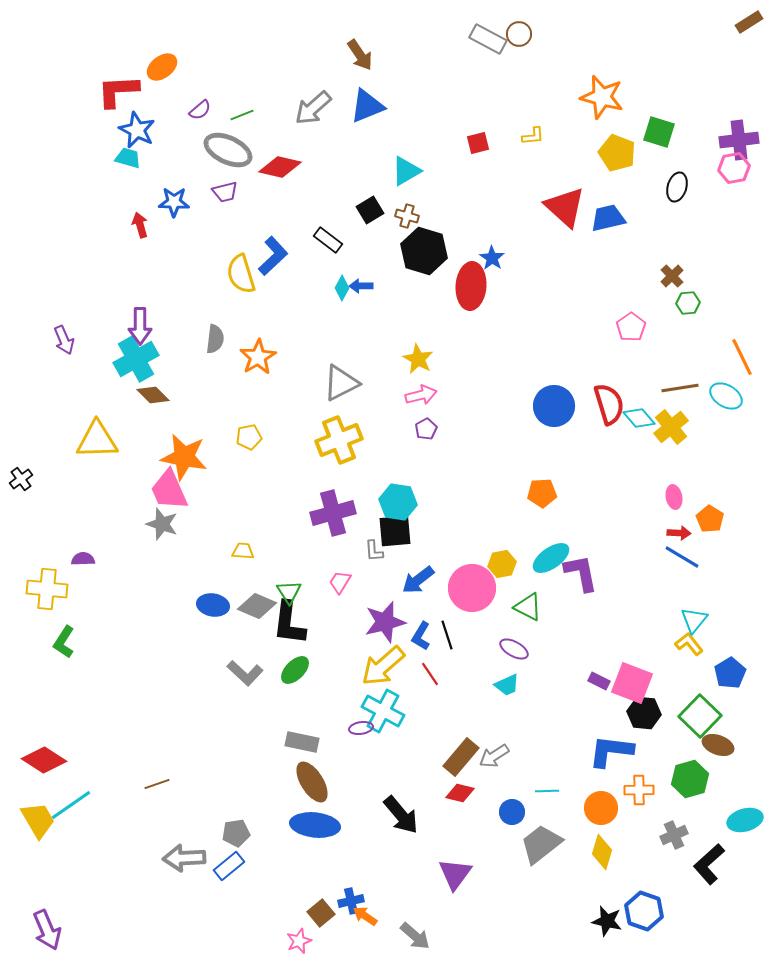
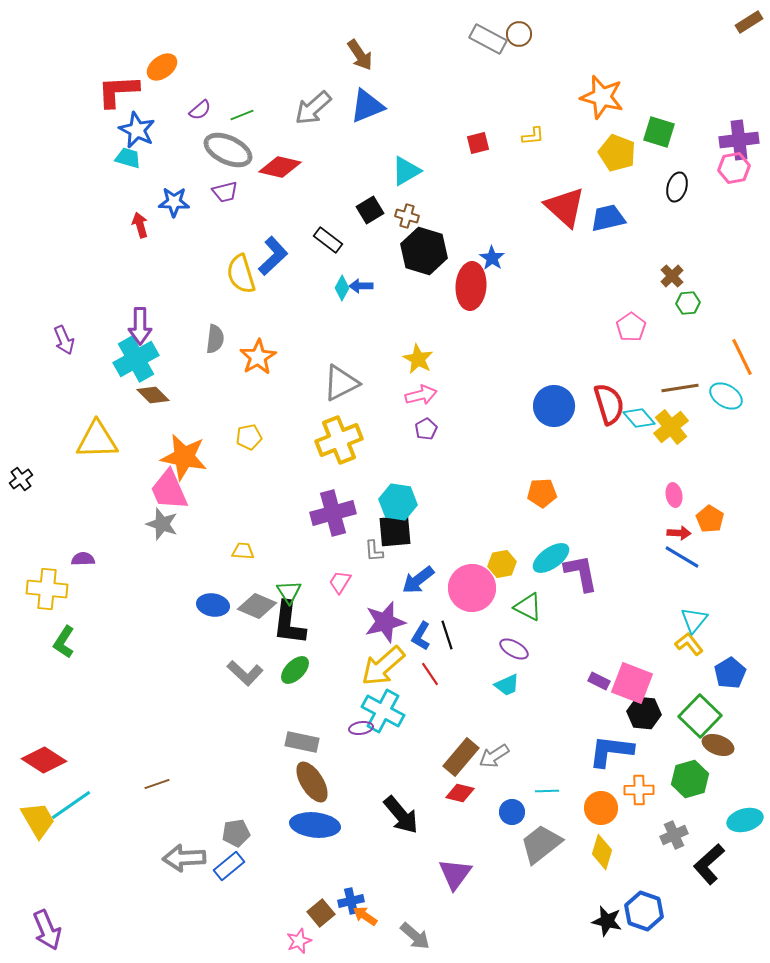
pink ellipse at (674, 497): moved 2 px up
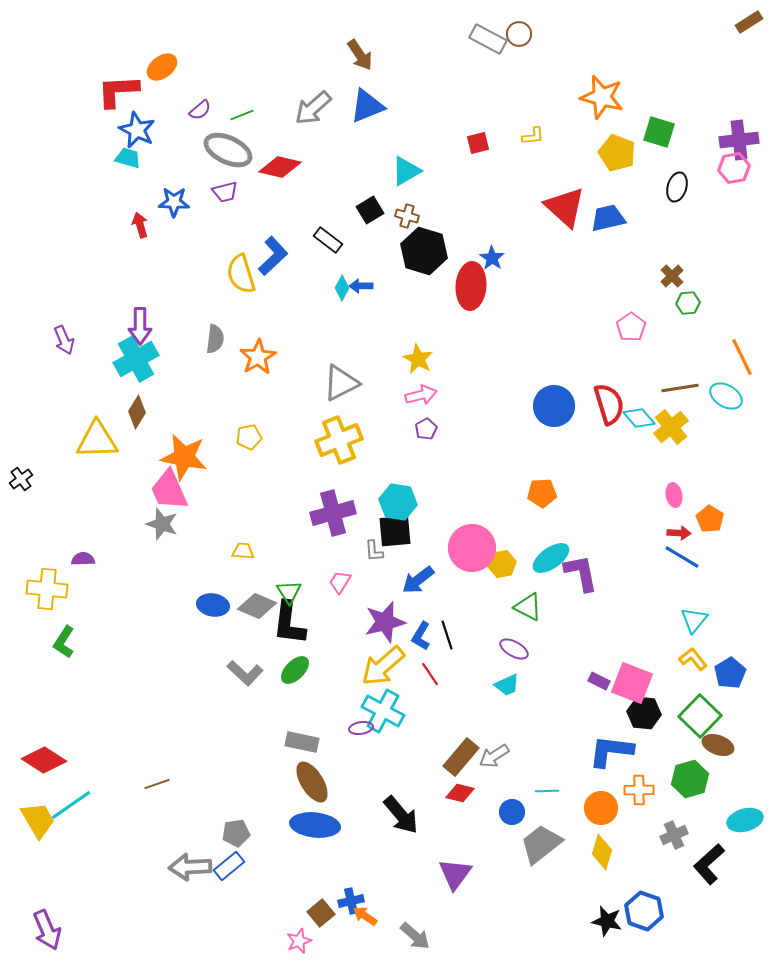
brown diamond at (153, 395): moved 16 px left, 17 px down; rotated 76 degrees clockwise
pink circle at (472, 588): moved 40 px up
yellow L-shape at (689, 644): moved 4 px right, 15 px down
gray arrow at (184, 858): moved 6 px right, 9 px down
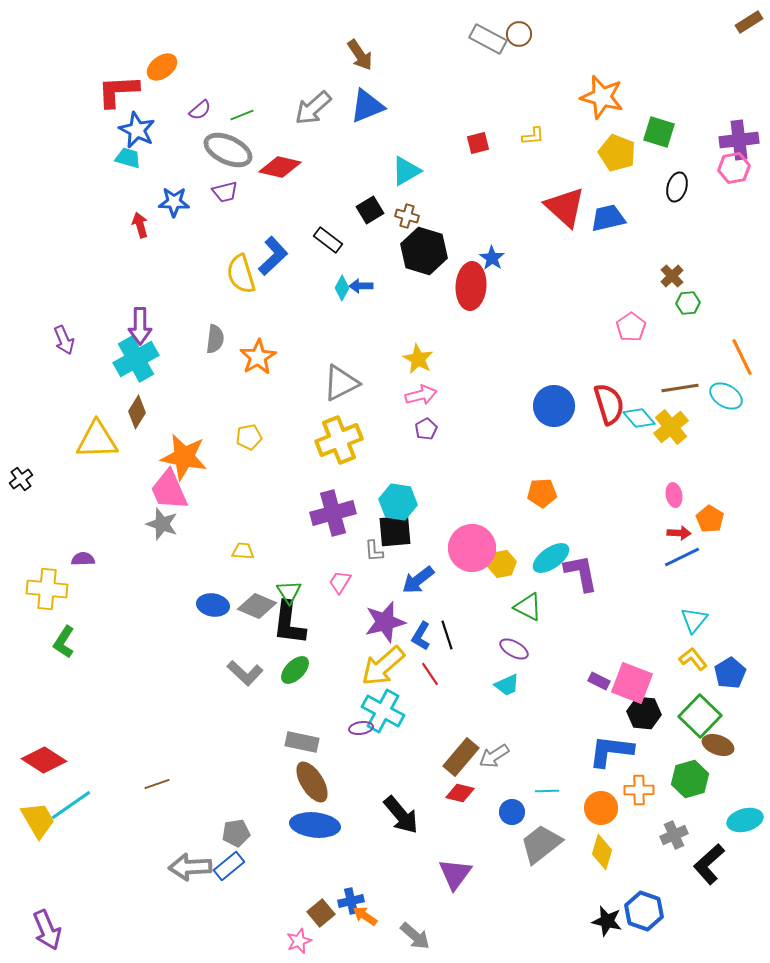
blue line at (682, 557): rotated 57 degrees counterclockwise
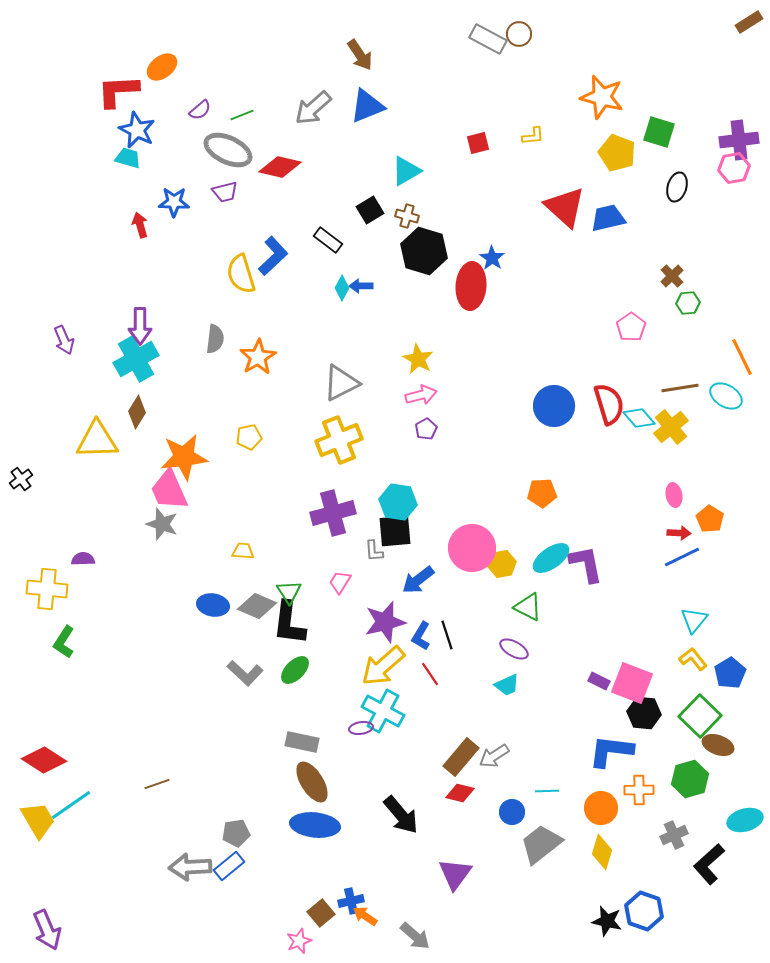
orange star at (184, 457): rotated 18 degrees counterclockwise
purple L-shape at (581, 573): moved 5 px right, 9 px up
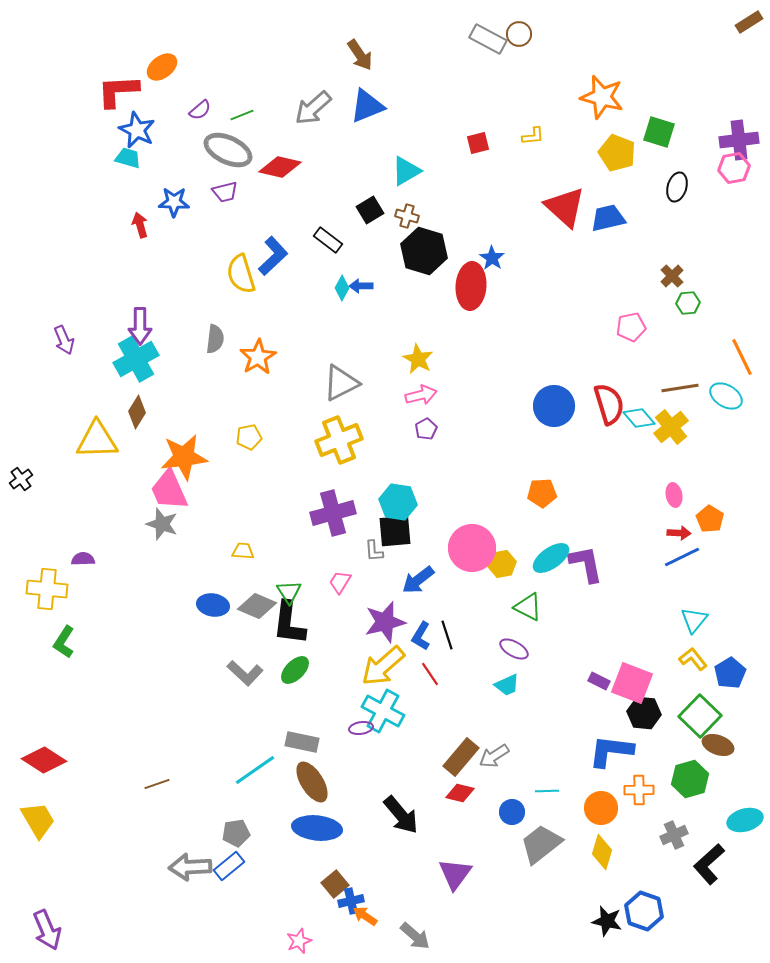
pink pentagon at (631, 327): rotated 24 degrees clockwise
cyan line at (71, 805): moved 184 px right, 35 px up
blue ellipse at (315, 825): moved 2 px right, 3 px down
brown square at (321, 913): moved 14 px right, 29 px up
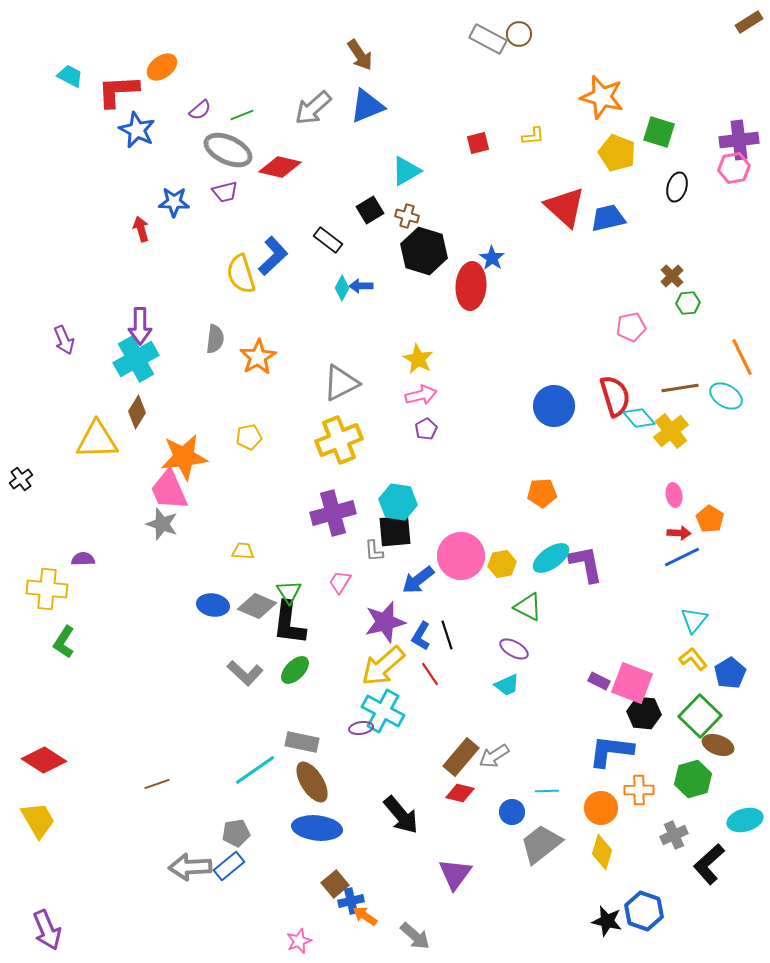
cyan trapezoid at (128, 158): moved 58 px left, 82 px up; rotated 12 degrees clockwise
red arrow at (140, 225): moved 1 px right, 4 px down
red semicircle at (609, 404): moved 6 px right, 8 px up
yellow cross at (671, 427): moved 4 px down
pink circle at (472, 548): moved 11 px left, 8 px down
green hexagon at (690, 779): moved 3 px right
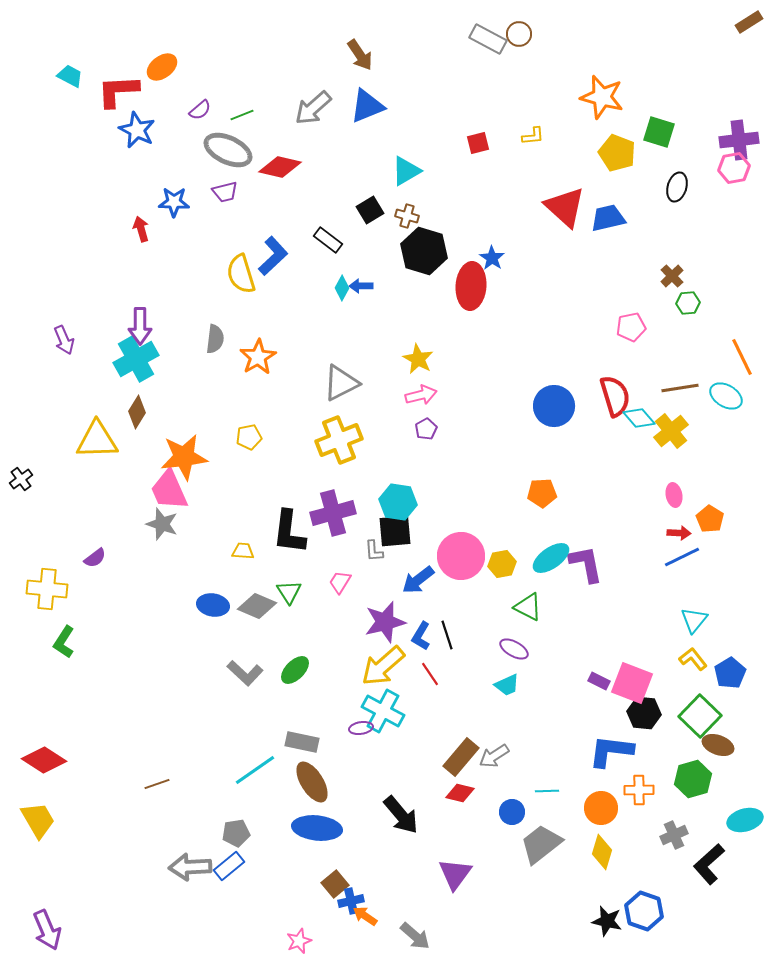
purple semicircle at (83, 559): moved 12 px right, 1 px up; rotated 145 degrees clockwise
black L-shape at (289, 623): moved 91 px up
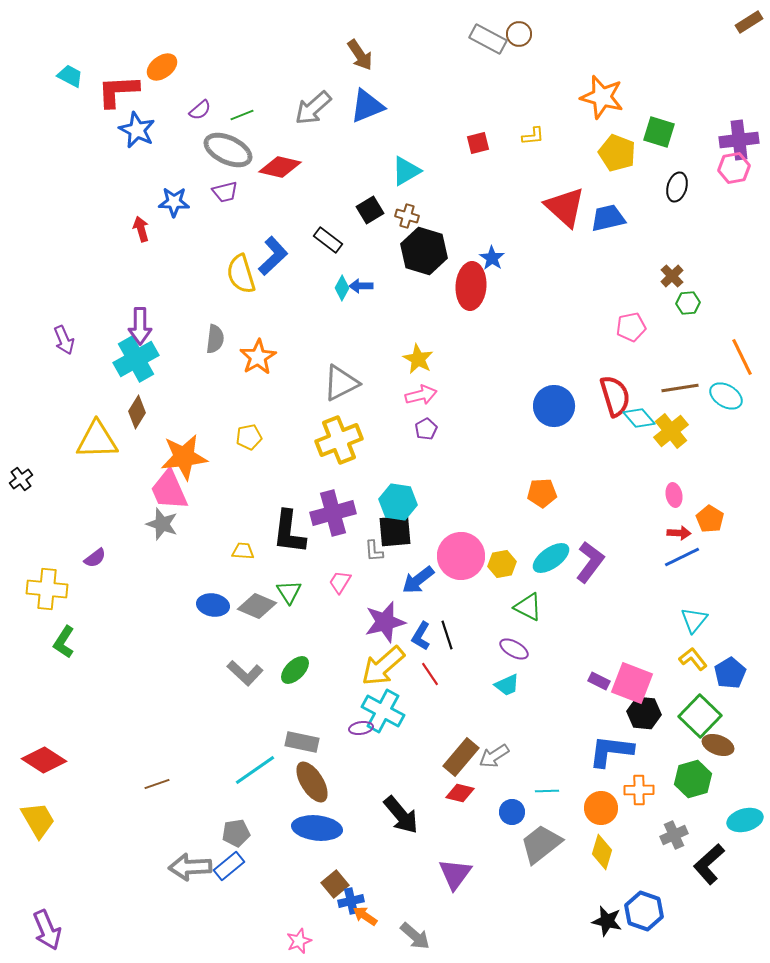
purple L-shape at (586, 564): moved 4 px right, 2 px up; rotated 48 degrees clockwise
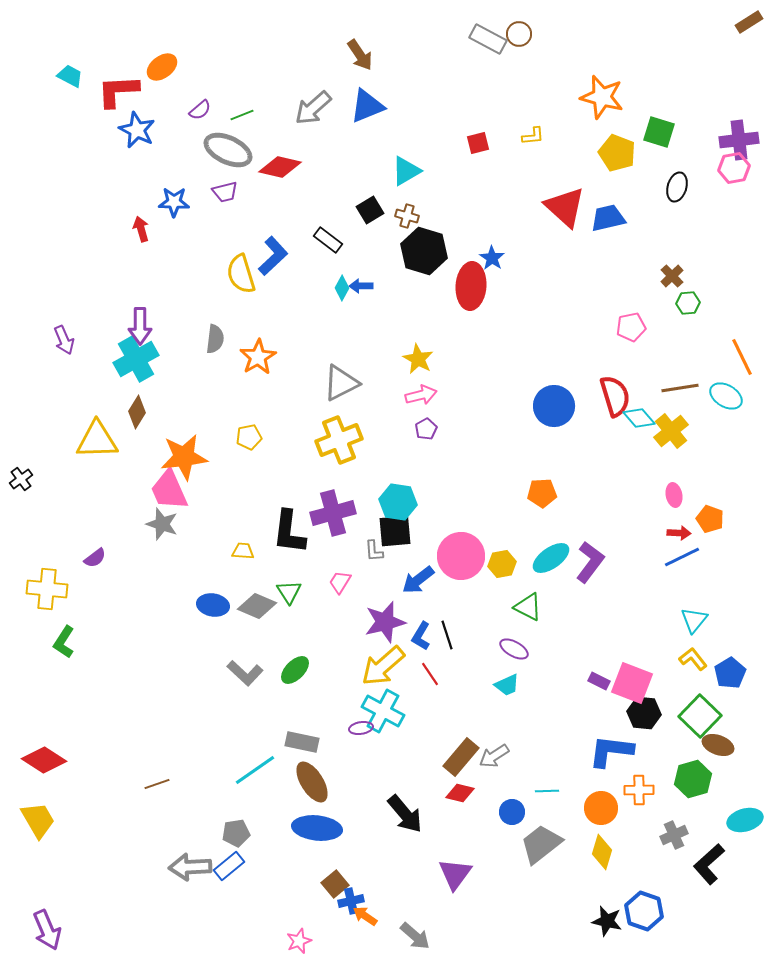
orange pentagon at (710, 519): rotated 12 degrees counterclockwise
black arrow at (401, 815): moved 4 px right, 1 px up
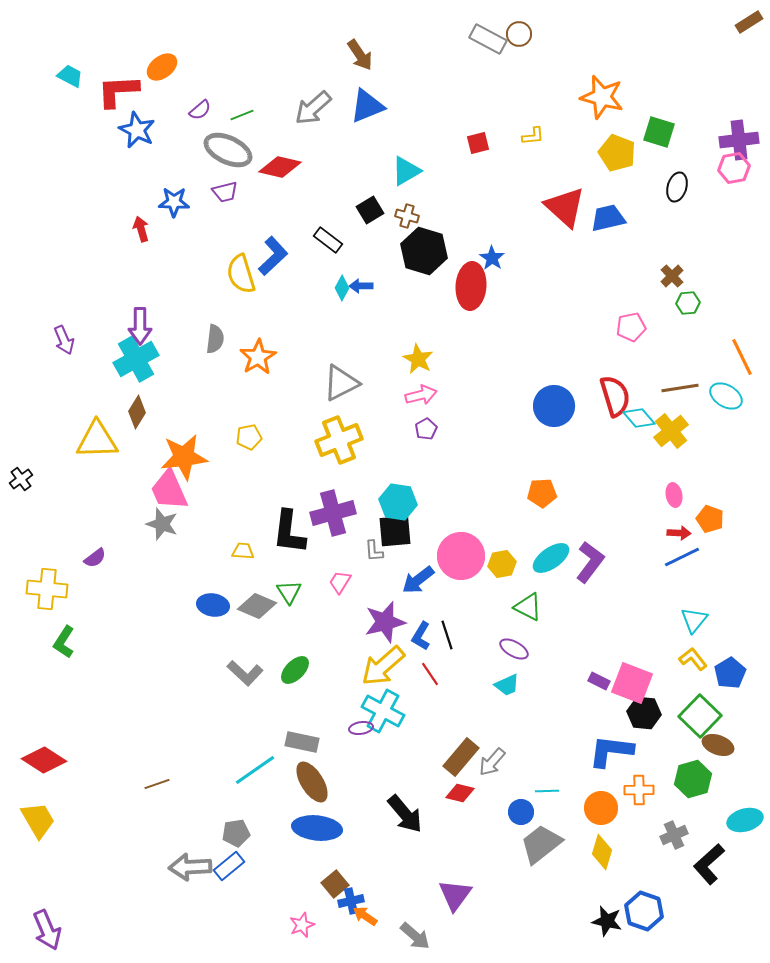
gray arrow at (494, 756): moved 2 px left, 6 px down; rotated 16 degrees counterclockwise
blue circle at (512, 812): moved 9 px right
purple triangle at (455, 874): moved 21 px down
pink star at (299, 941): moved 3 px right, 16 px up
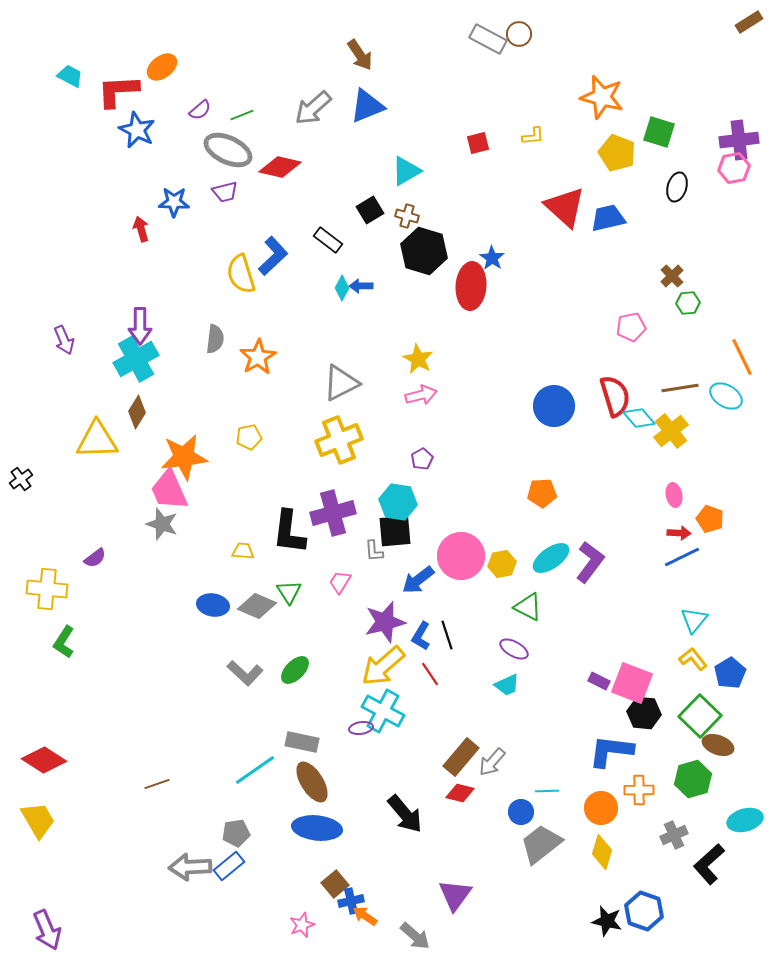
purple pentagon at (426, 429): moved 4 px left, 30 px down
